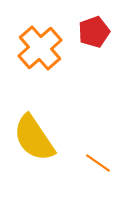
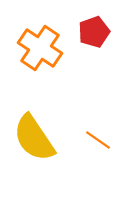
orange cross: rotated 15 degrees counterclockwise
orange line: moved 23 px up
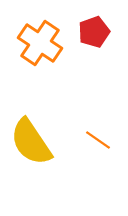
orange cross: moved 5 px up
yellow semicircle: moved 3 px left, 4 px down
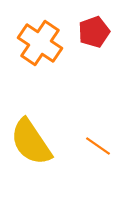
orange line: moved 6 px down
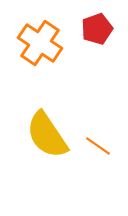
red pentagon: moved 3 px right, 3 px up
yellow semicircle: moved 16 px right, 7 px up
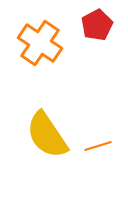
red pentagon: moved 4 px up; rotated 8 degrees counterclockwise
orange line: rotated 52 degrees counterclockwise
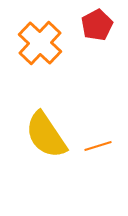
orange cross: rotated 9 degrees clockwise
yellow semicircle: moved 1 px left
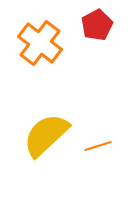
orange cross: rotated 6 degrees counterclockwise
yellow semicircle: rotated 81 degrees clockwise
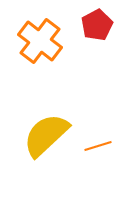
orange cross: moved 2 px up
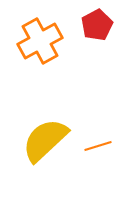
orange cross: rotated 24 degrees clockwise
yellow semicircle: moved 1 px left, 5 px down
